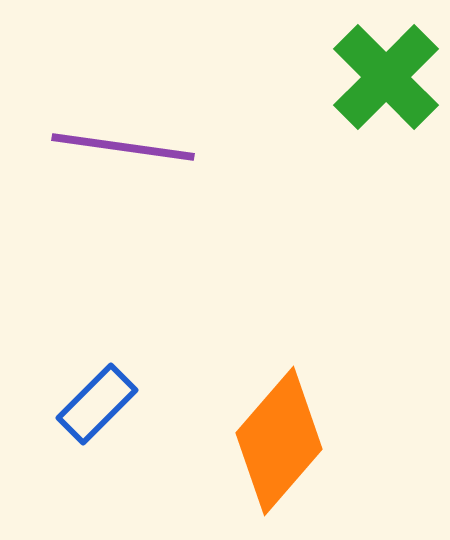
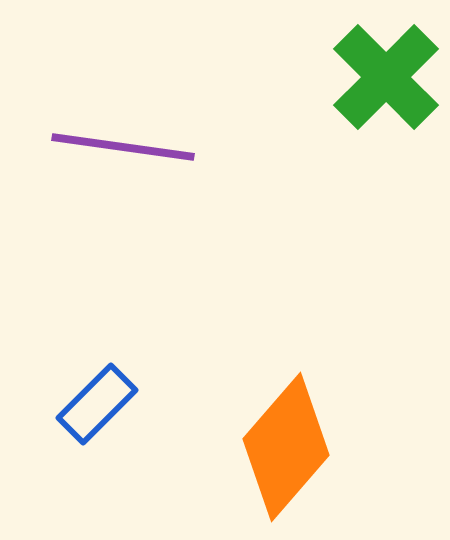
orange diamond: moved 7 px right, 6 px down
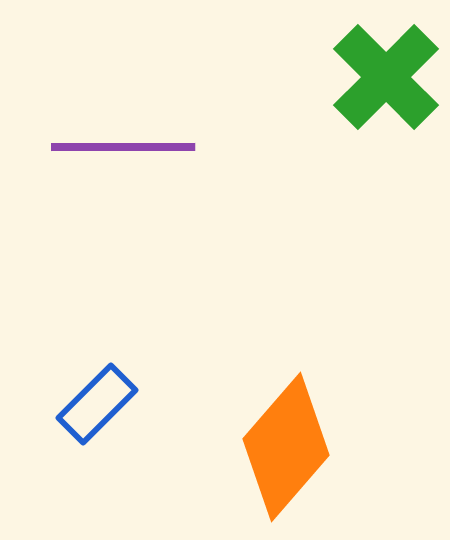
purple line: rotated 8 degrees counterclockwise
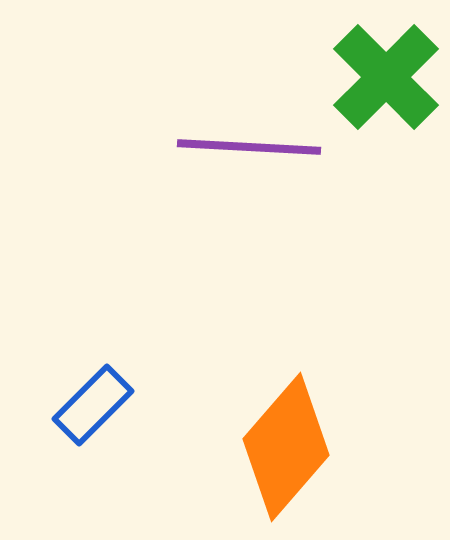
purple line: moved 126 px right; rotated 3 degrees clockwise
blue rectangle: moved 4 px left, 1 px down
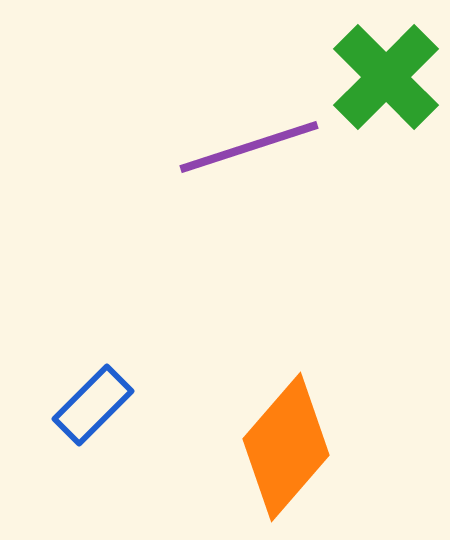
purple line: rotated 21 degrees counterclockwise
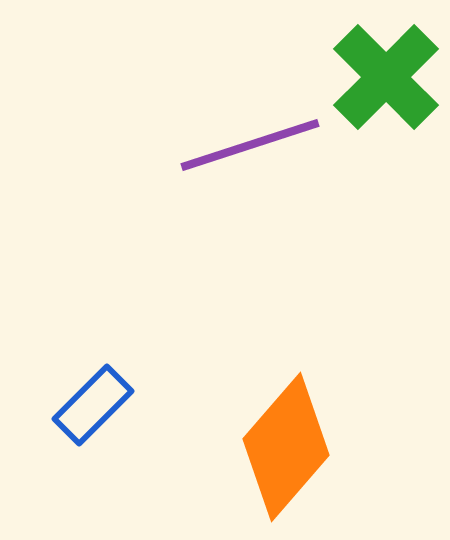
purple line: moved 1 px right, 2 px up
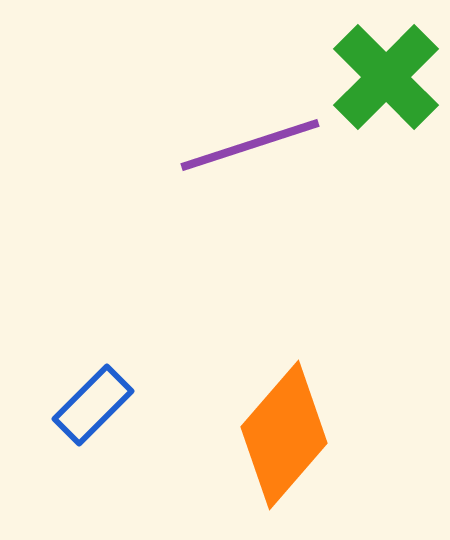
orange diamond: moved 2 px left, 12 px up
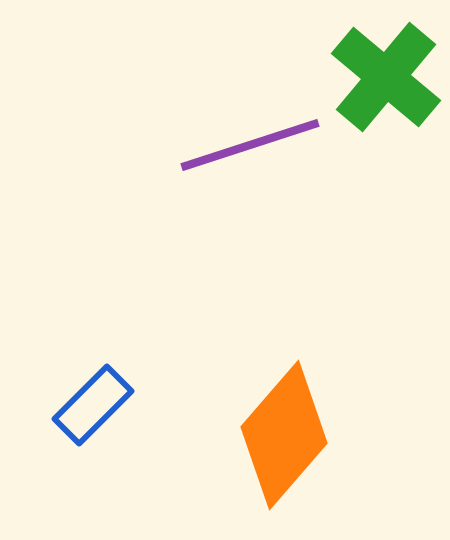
green cross: rotated 5 degrees counterclockwise
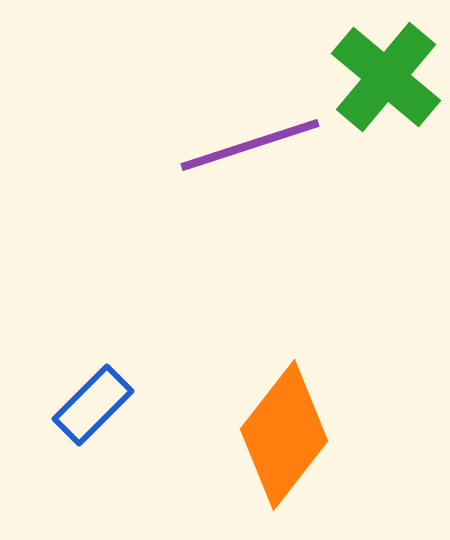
orange diamond: rotated 3 degrees counterclockwise
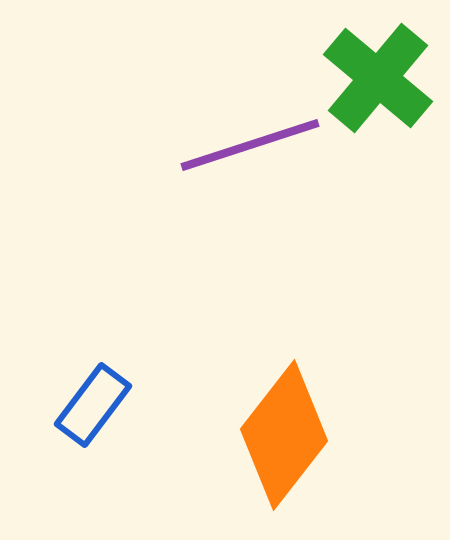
green cross: moved 8 px left, 1 px down
blue rectangle: rotated 8 degrees counterclockwise
